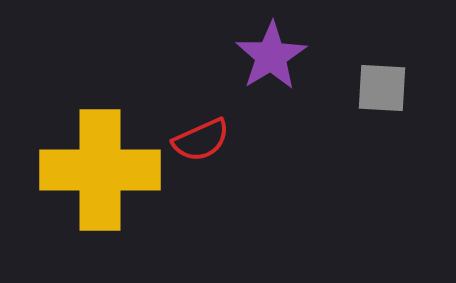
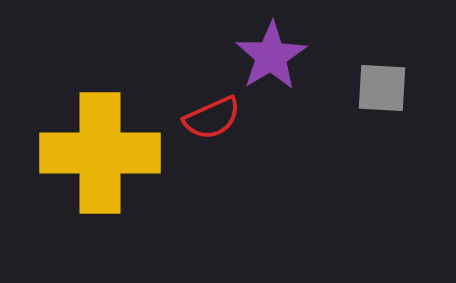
red semicircle: moved 11 px right, 22 px up
yellow cross: moved 17 px up
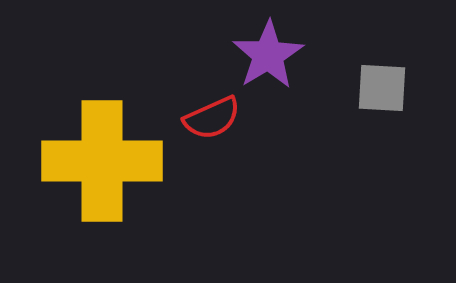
purple star: moved 3 px left, 1 px up
yellow cross: moved 2 px right, 8 px down
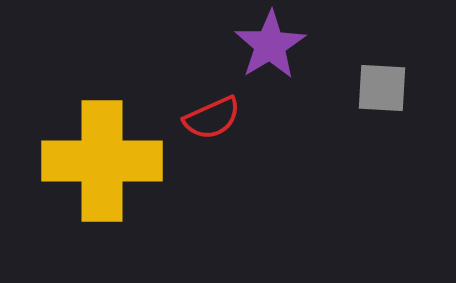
purple star: moved 2 px right, 10 px up
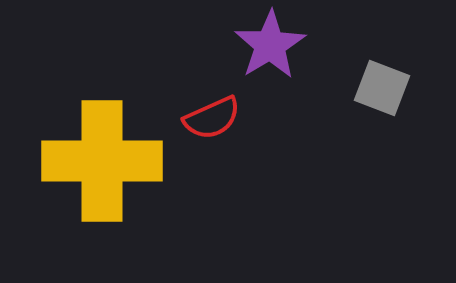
gray square: rotated 18 degrees clockwise
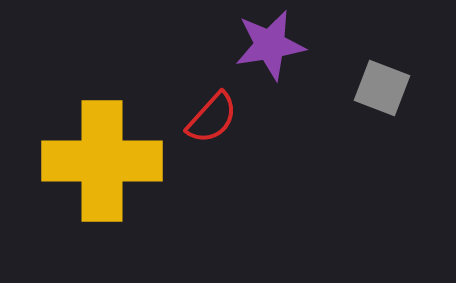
purple star: rotated 22 degrees clockwise
red semicircle: rotated 24 degrees counterclockwise
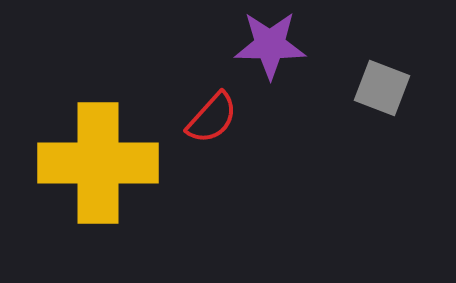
purple star: rotated 10 degrees clockwise
yellow cross: moved 4 px left, 2 px down
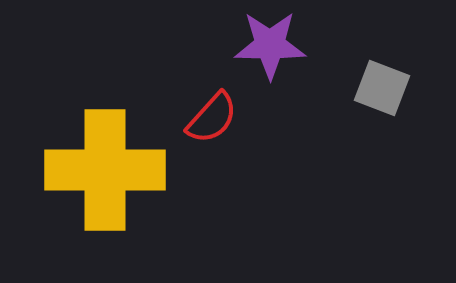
yellow cross: moved 7 px right, 7 px down
